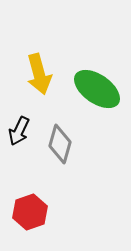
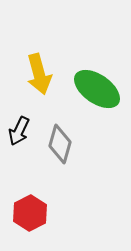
red hexagon: moved 1 px down; rotated 8 degrees counterclockwise
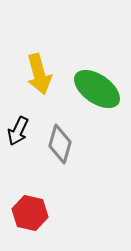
black arrow: moved 1 px left
red hexagon: rotated 20 degrees counterclockwise
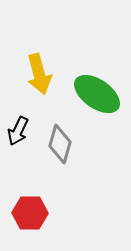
green ellipse: moved 5 px down
red hexagon: rotated 12 degrees counterclockwise
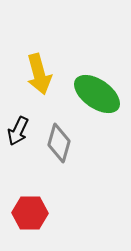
gray diamond: moved 1 px left, 1 px up
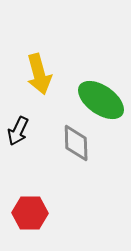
green ellipse: moved 4 px right, 6 px down
gray diamond: moved 17 px right; rotated 18 degrees counterclockwise
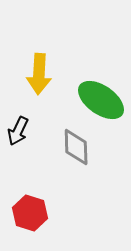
yellow arrow: rotated 18 degrees clockwise
gray diamond: moved 4 px down
red hexagon: rotated 16 degrees clockwise
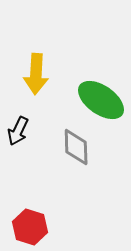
yellow arrow: moved 3 px left
red hexagon: moved 14 px down
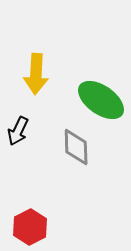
red hexagon: rotated 16 degrees clockwise
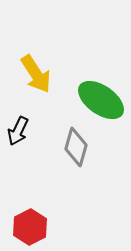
yellow arrow: rotated 36 degrees counterclockwise
gray diamond: rotated 18 degrees clockwise
